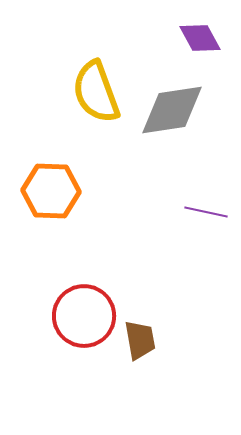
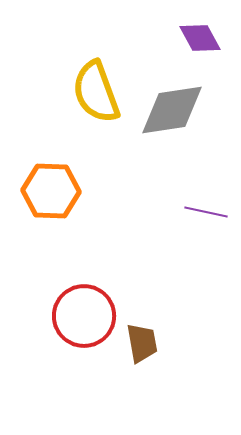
brown trapezoid: moved 2 px right, 3 px down
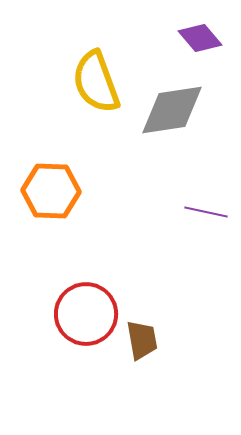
purple diamond: rotated 12 degrees counterclockwise
yellow semicircle: moved 10 px up
red circle: moved 2 px right, 2 px up
brown trapezoid: moved 3 px up
